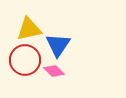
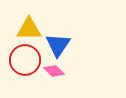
yellow triangle: rotated 12 degrees clockwise
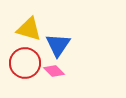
yellow triangle: rotated 16 degrees clockwise
red circle: moved 3 px down
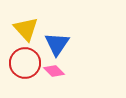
yellow triangle: moved 3 px left; rotated 32 degrees clockwise
blue triangle: moved 1 px left, 1 px up
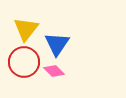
yellow triangle: rotated 20 degrees clockwise
red circle: moved 1 px left, 1 px up
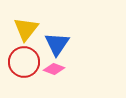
pink diamond: moved 2 px up; rotated 25 degrees counterclockwise
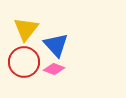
blue triangle: moved 1 px left, 1 px down; rotated 16 degrees counterclockwise
